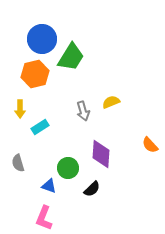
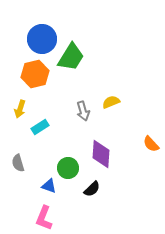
yellow arrow: rotated 18 degrees clockwise
orange semicircle: moved 1 px right, 1 px up
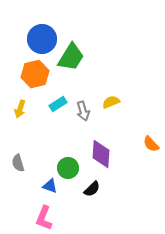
cyan rectangle: moved 18 px right, 23 px up
blue triangle: moved 1 px right
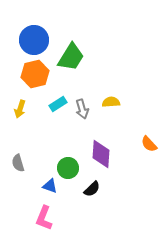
blue circle: moved 8 px left, 1 px down
yellow semicircle: rotated 18 degrees clockwise
gray arrow: moved 1 px left, 2 px up
orange semicircle: moved 2 px left
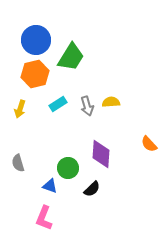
blue circle: moved 2 px right
gray arrow: moved 5 px right, 3 px up
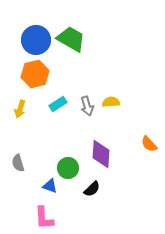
green trapezoid: moved 18 px up; rotated 92 degrees counterclockwise
pink L-shape: rotated 25 degrees counterclockwise
